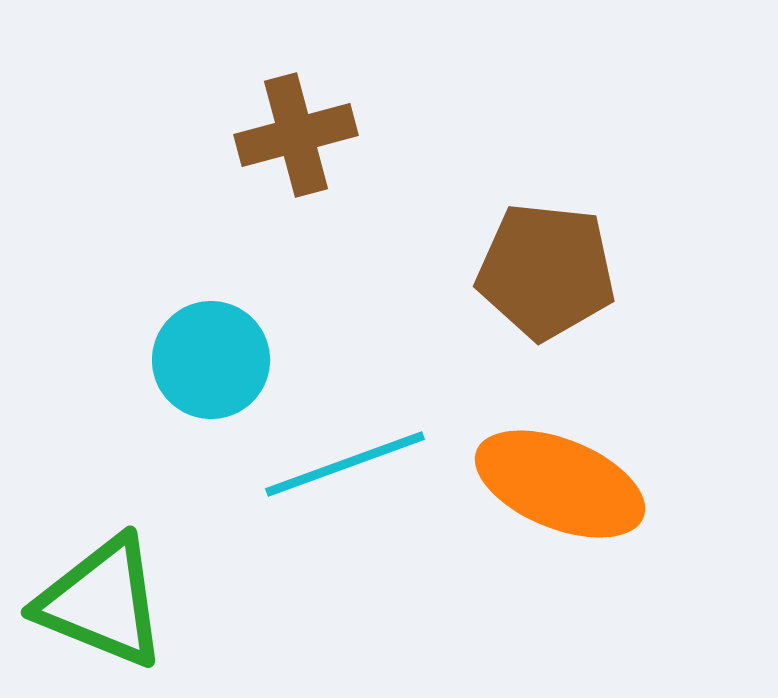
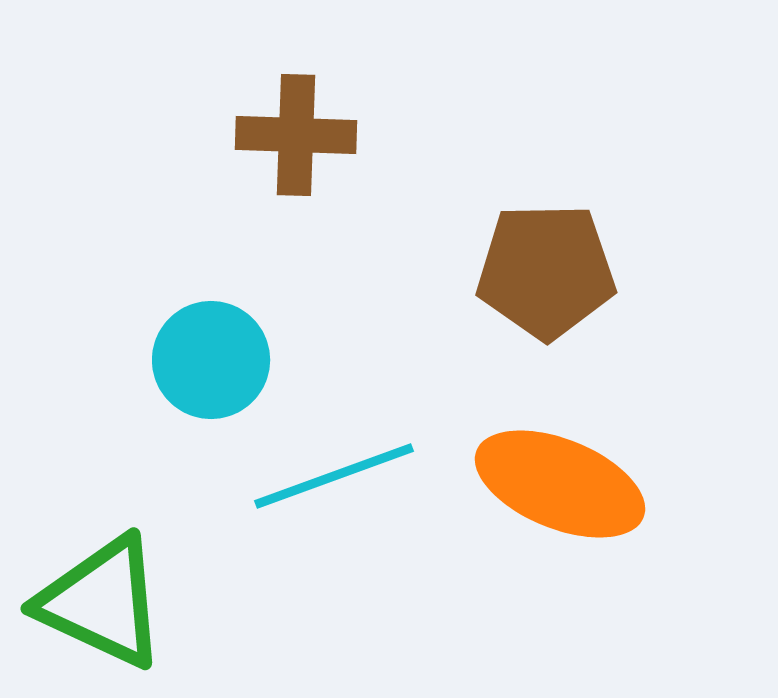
brown cross: rotated 17 degrees clockwise
brown pentagon: rotated 7 degrees counterclockwise
cyan line: moved 11 px left, 12 px down
green triangle: rotated 3 degrees clockwise
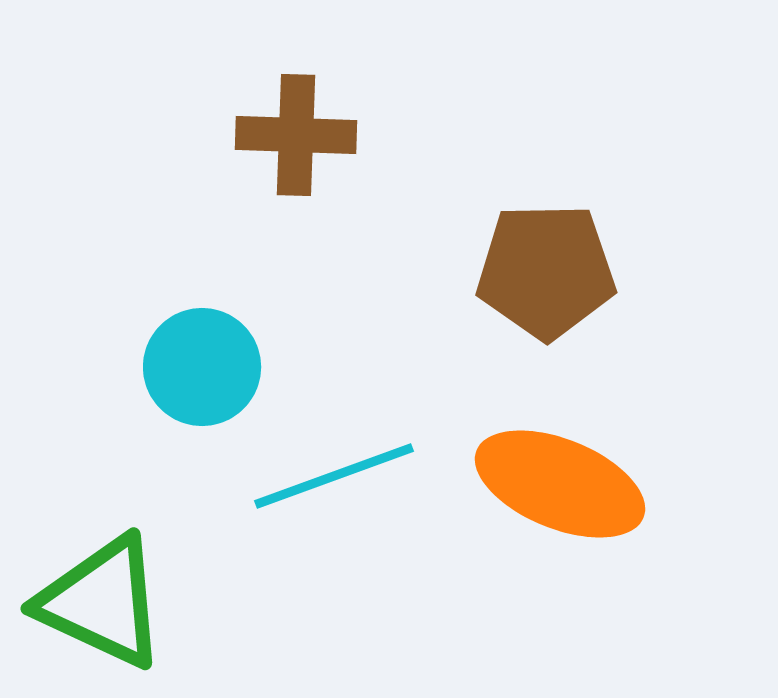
cyan circle: moved 9 px left, 7 px down
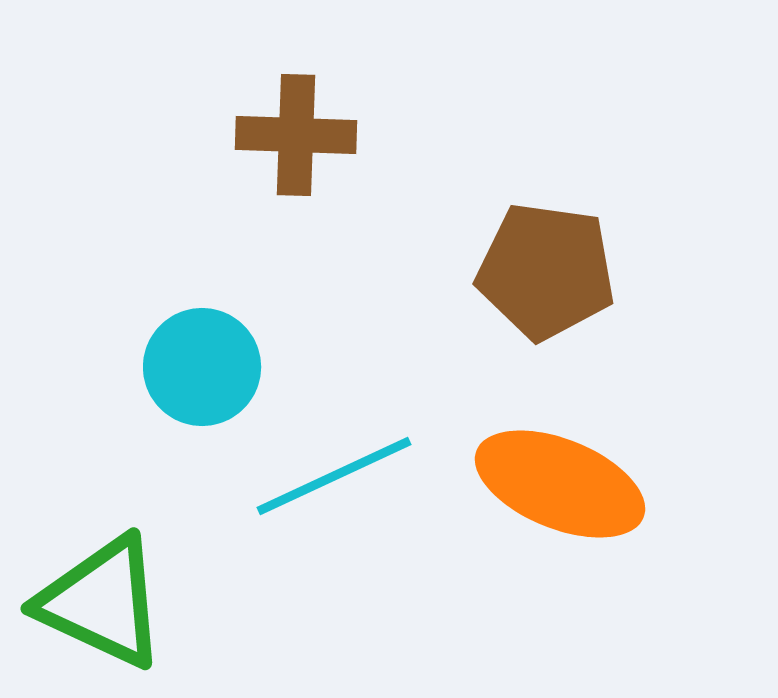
brown pentagon: rotated 9 degrees clockwise
cyan line: rotated 5 degrees counterclockwise
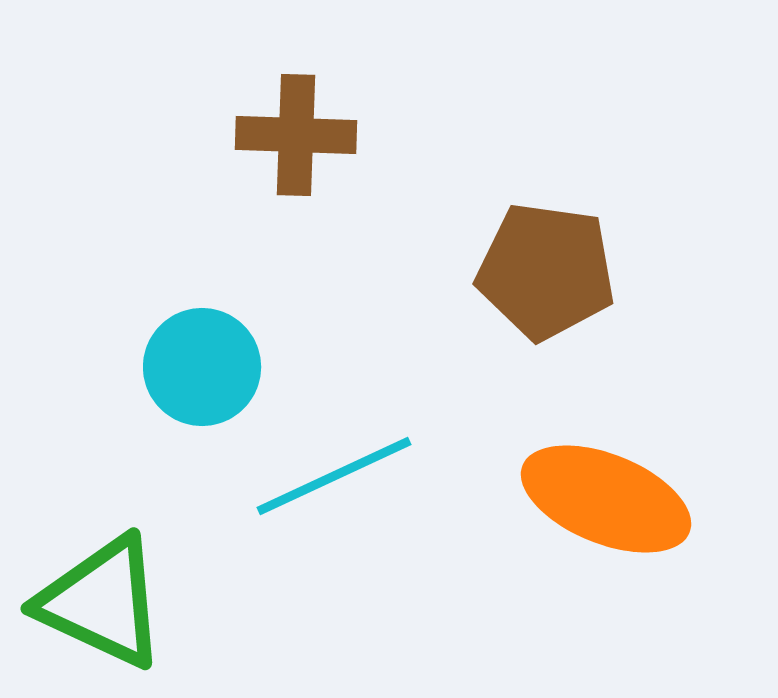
orange ellipse: moved 46 px right, 15 px down
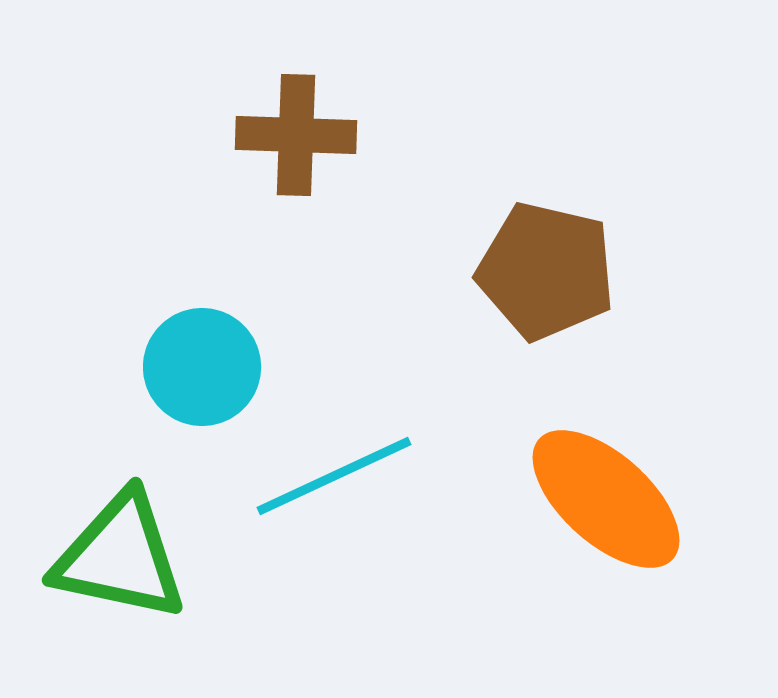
brown pentagon: rotated 5 degrees clockwise
orange ellipse: rotated 20 degrees clockwise
green triangle: moved 18 px right, 45 px up; rotated 13 degrees counterclockwise
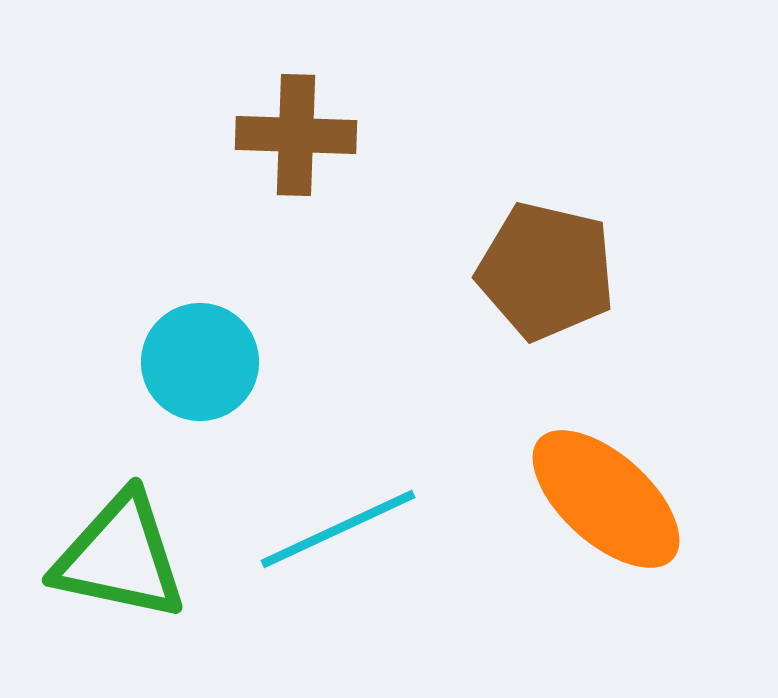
cyan circle: moved 2 px left, 5 px up
cyan line: moved 4 px right, 53 px down
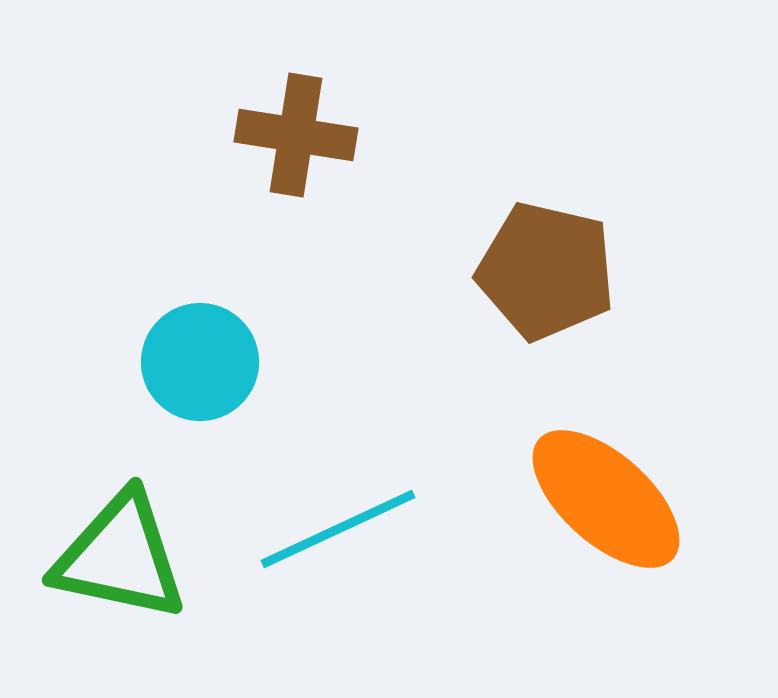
brown cross: rotated 7 degrees clockwise
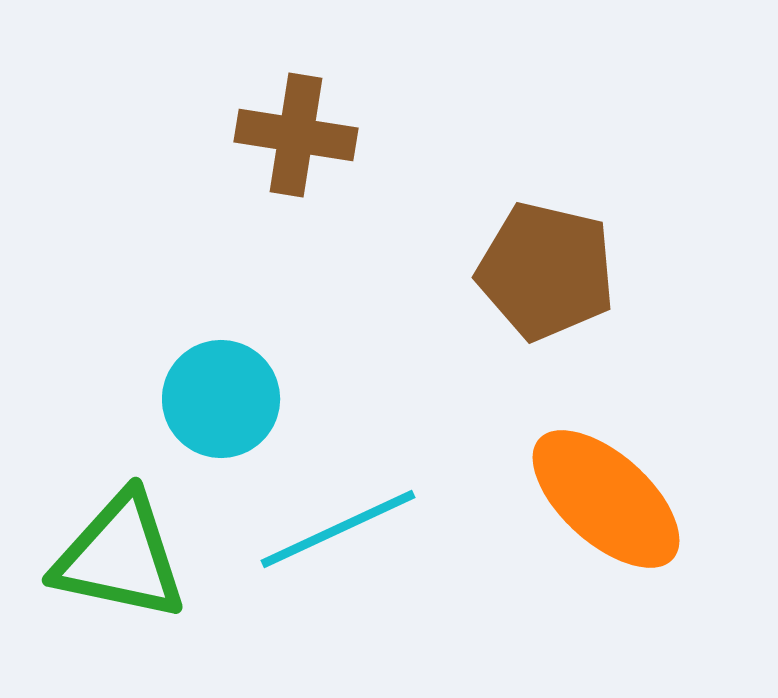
cyan circle: moved 21 px right, 37 px down
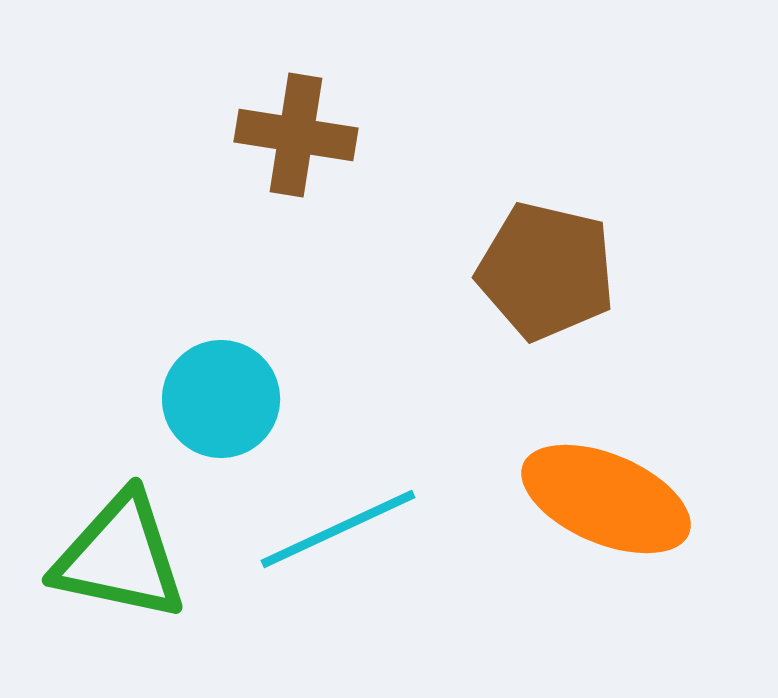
orange ellipse: rotated 19 degrees counterclockwise
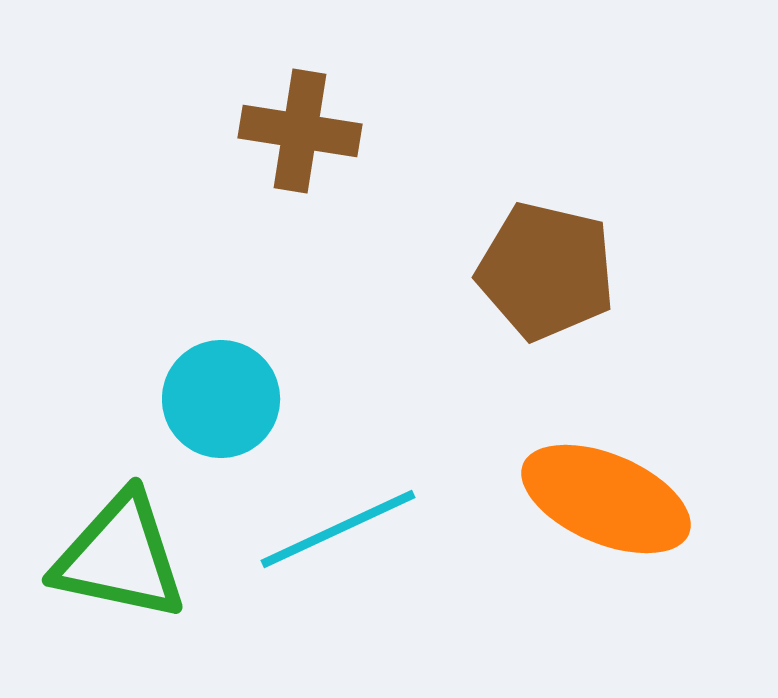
brown cross: moved 4 px right, 4 px up
